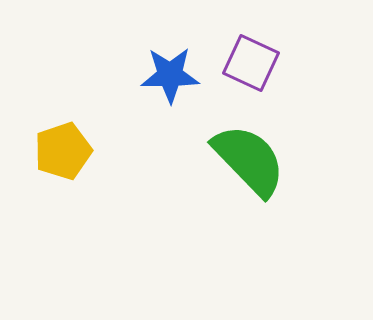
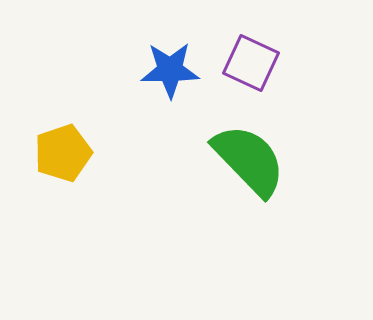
blue star: moved 5 px up
yellow pentagon: moved 2 px down
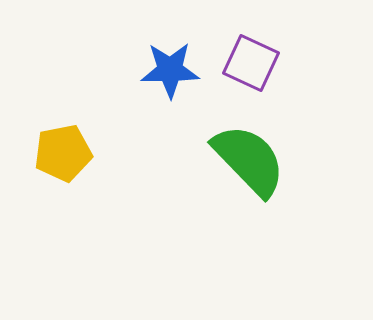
yellow pentagon: rotated 8 degrees clockwise
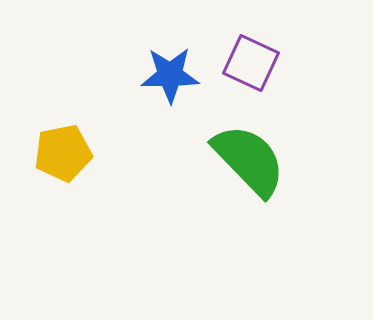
blue star: moved 5 px down
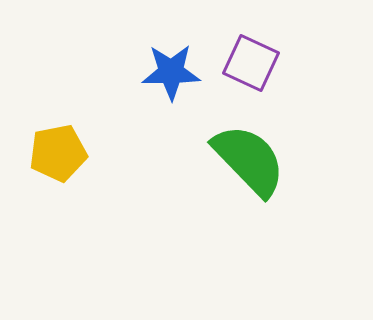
blue star: moved 1 px right, 3 px up
yellow pentagon: moved 5 px left
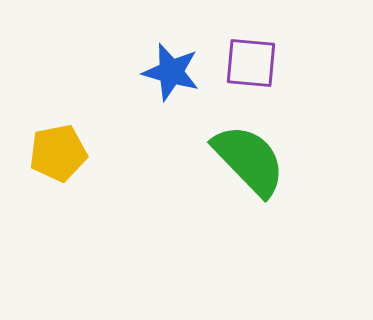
purple square: rotated 20 degrees counterclockwise
blue star: rotated 16 degrees clockwise
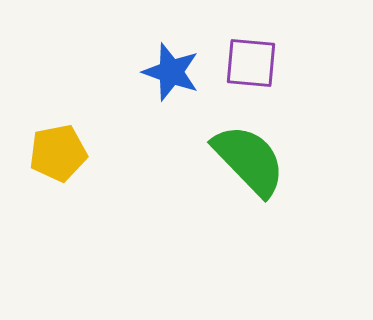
blue star: rotated 4 degrees clockwise
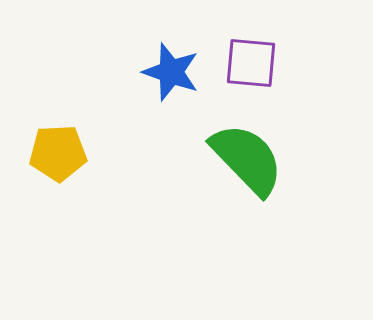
yellow pentagon: rotated 8 degrees clockwise
green semicircle: moved 2 px left, 1 px up
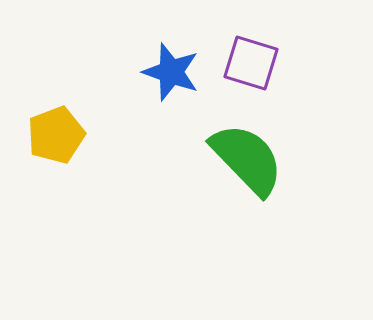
purple square: rotated 12 degrees clockwise
yellow pentagon: moved 2 px left, 18 px up; rotated 18 degrees counterclockwise
